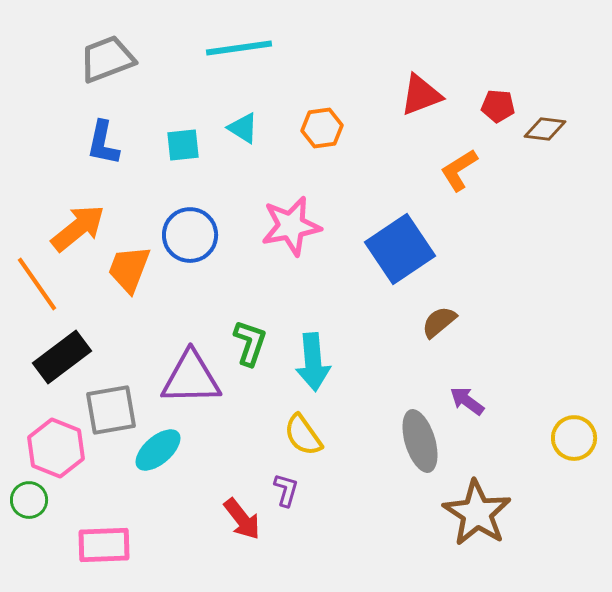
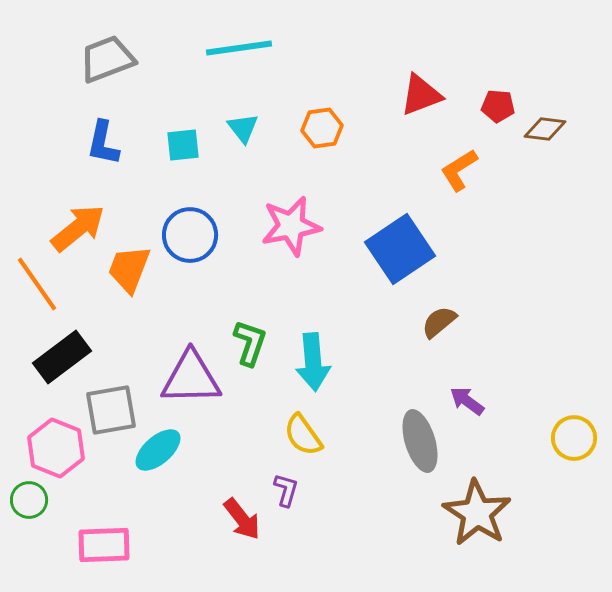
cyan triangle: rotated 20 degrees clockwise
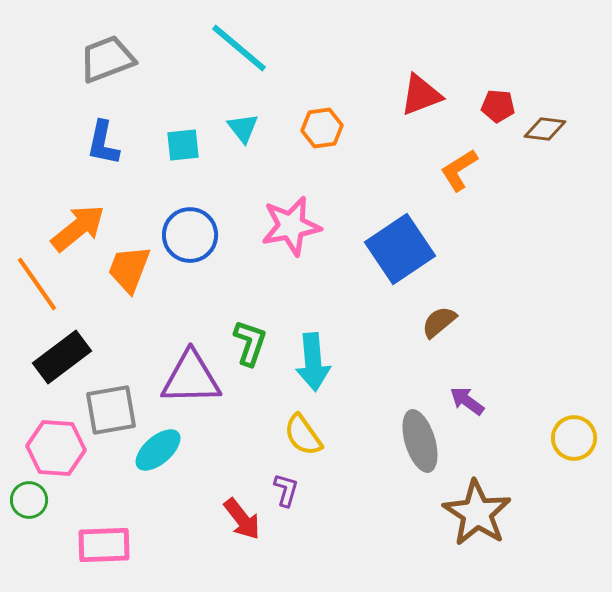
cyan line: rotated 48 degrees clockwise
pink hexagon: rotated 18 degrees counterclockwise
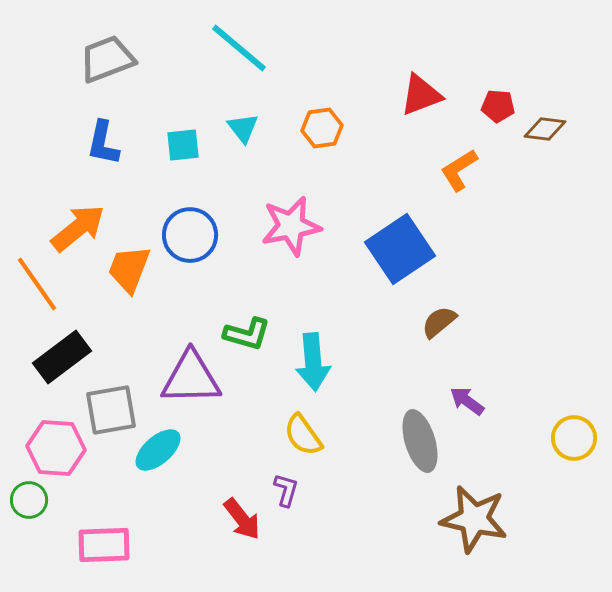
green L-shape: moved 3 px left, 9 px up; rotated 87 degrees clockwise
brown star: moved 3 px left, 6 px down; rotated 20 degrees counterclockwise
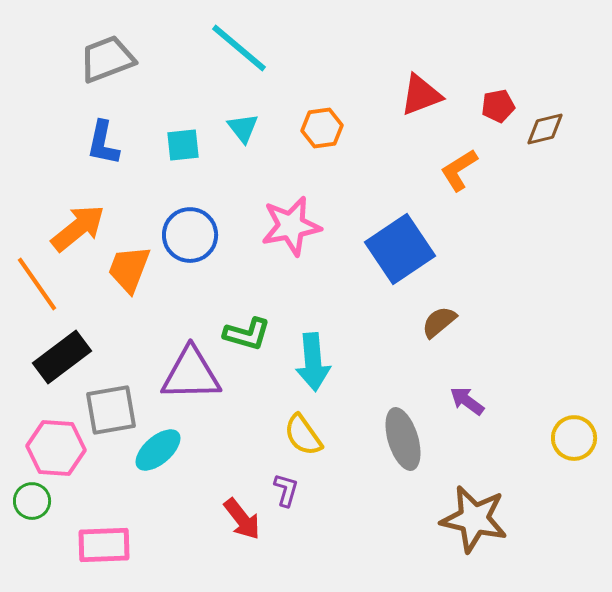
red pentagon: rotated 16 degrees counterclockwise
brown diamond: rotated 21 degrees counterclockwise
purple triangle: moved 4 px up
gray ellipse: moved 17 px left, 2 px up
green circle: moved 3 px right, 1 px down
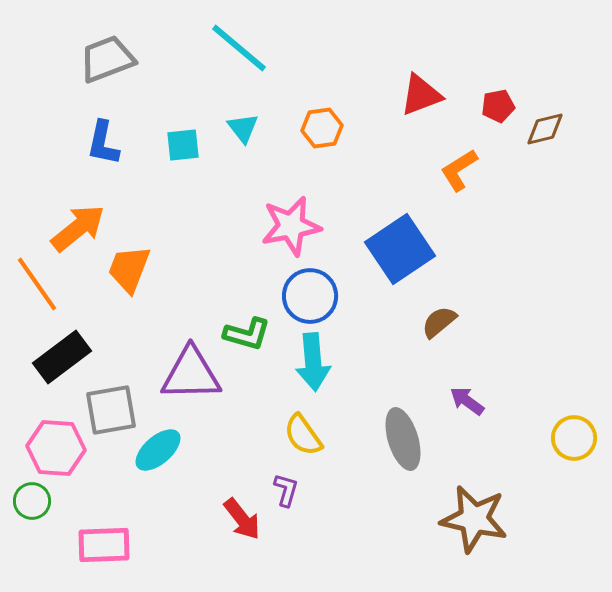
blue circle: moved 120 px right, 61 px down
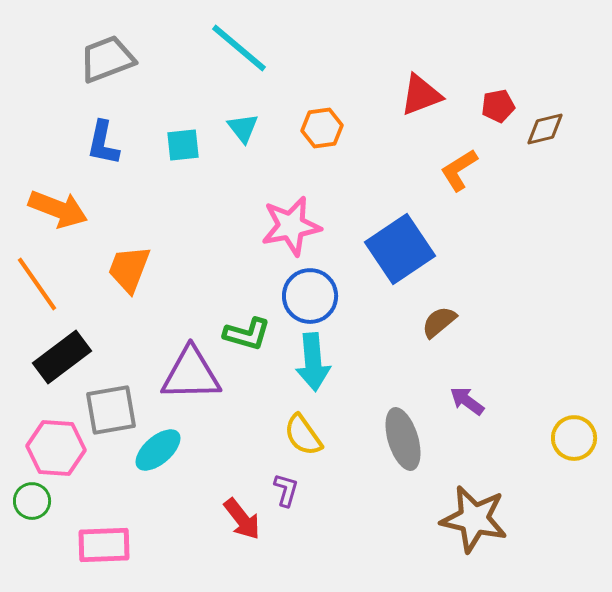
orange arrow: moved 20 px left, 19 px up; rotated 60 degrees clockwise
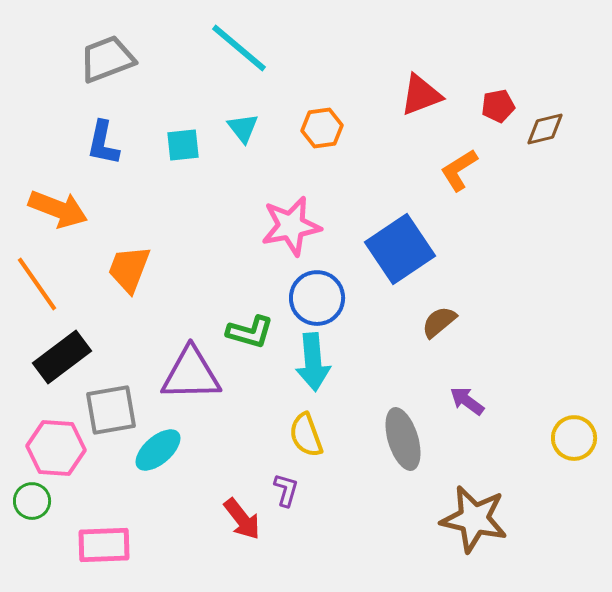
blue circle: moved 7 px right, 2 px down
green L-shape: moved 3 px right, 2 px up
yellow semicircle: moved 3 px right; rotated 15 degrees clockwise
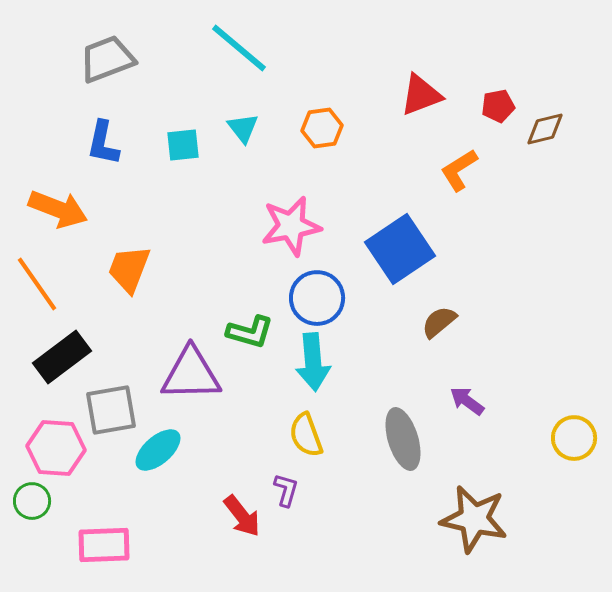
red arrow: moved 3 px up
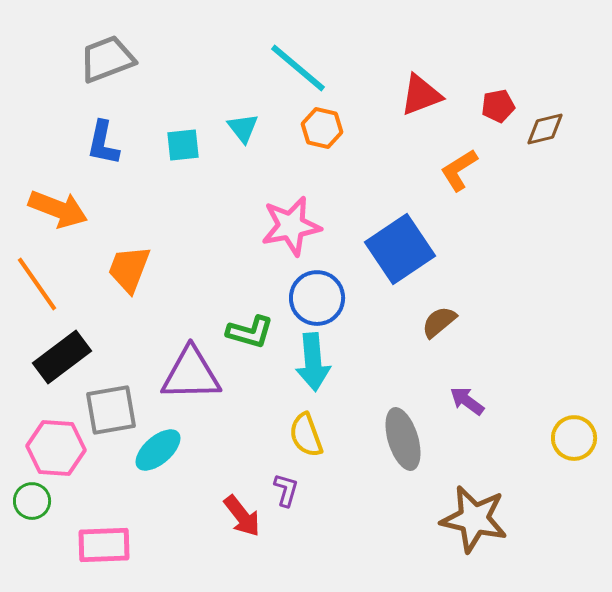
cyan line: moved 59 px right, 20 px down
orange hexagon: rotated 21 degrees clockwise
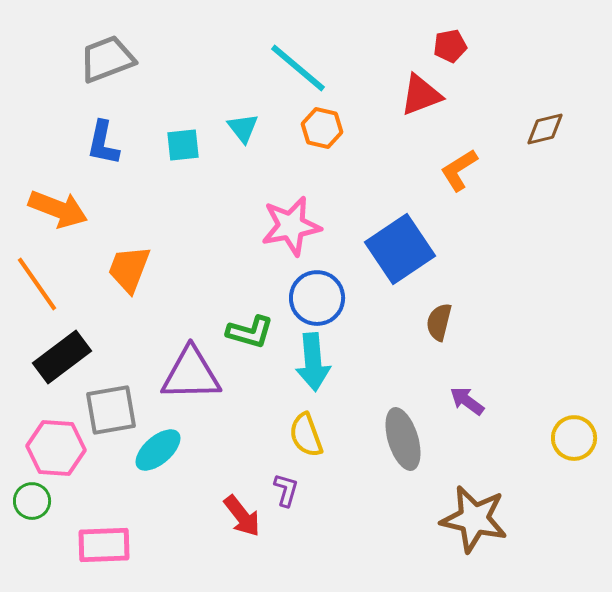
red pentagon: moved 48 px left, 60 px up
brown semicircle: rotated 36 degrees counterclockwise
